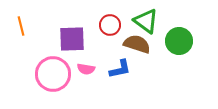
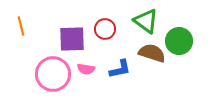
red circle: moved 5 px left, 4 px down
brown semicircle: moved 15 px right, 9 px down
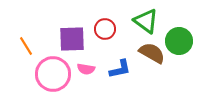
orange line: moved 5 px right, 20 px down; rotated 18 degrees counterclockwise
brown semicircle: rotated 12 degrees clockwise
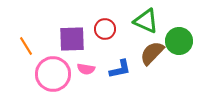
green triangle: rotated 12 degrees counterclockwise
brown semicircle: rotated 76 degrees counterclockwise
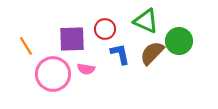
blue L-shape: moved 15 px up; rotated 90 degrees counterclockwise
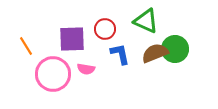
green circle: moved 4 px left, 8 px down
brown semicircle: moved 3 px right; rotated 24 degrees clockwise
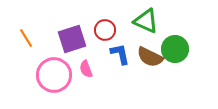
red circle: moved 1 px down
purple square: rotated 16 degrees counterclockwise
orange line: moved 8 px up
brown semicircle: moved 5 px left, 4 px down; rotated 132 degrees counterclockwise
pink semicircle: rotated 60 degrees clockwise
pink circle: moved 1 px right, 1 px down
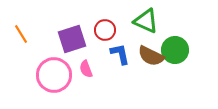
orange line: moved 5 px left, 4 px up
green circle: moved 1 px down
brown semicircle: moved 1 px right, 1 px up
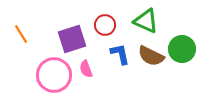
red circle: moved 5 px up
green circle: moved 7 px right, 1 px up
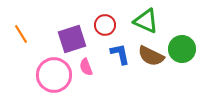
pink semicircle: moved 2 px up
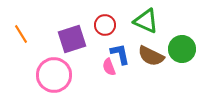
pink semicircle: moved 23 px right
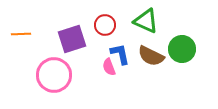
orange line: rotated 60 degrees counterclockwise
